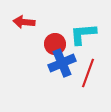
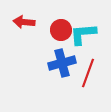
red circle: moved 6 px right, 14 px up
blue cross: rotated 8 degrees clockwise
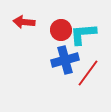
blue cross: moved 3 px right, 3 px up
red line: rotated 16 degrees clockwise
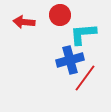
red circle: moved 1 px left, 15 px up
blue cross: moved 5 px right
red line: moved 3 px left, 5 px down
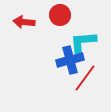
cyan L-shape: moved 8 px down
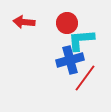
red circle: moved 7 px right, 8 px down
cyan L-shape: moved 2 px left, 2 px up
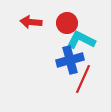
red arrow: moved 7 px right
cyan L-shape: rotated 32 degrees clockwise
red line: moved 2 px left, 1 px down; rotated 12 degrees counterclockwise
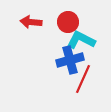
red circle: moved 1 px right, 1 px up
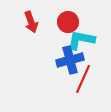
red arrow: rotated 115 degrees counterclockwise
cyan L-shape: rotated 16 degrees counterclockwise
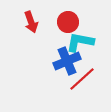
cyan L-shape: moved 1 px left, 2 px down
blue cross: moved 3 px left, 1 px down; rotated 8 degrees counterclockwise
red line: moved 1 px left; rotated 24 degrees clockwise
